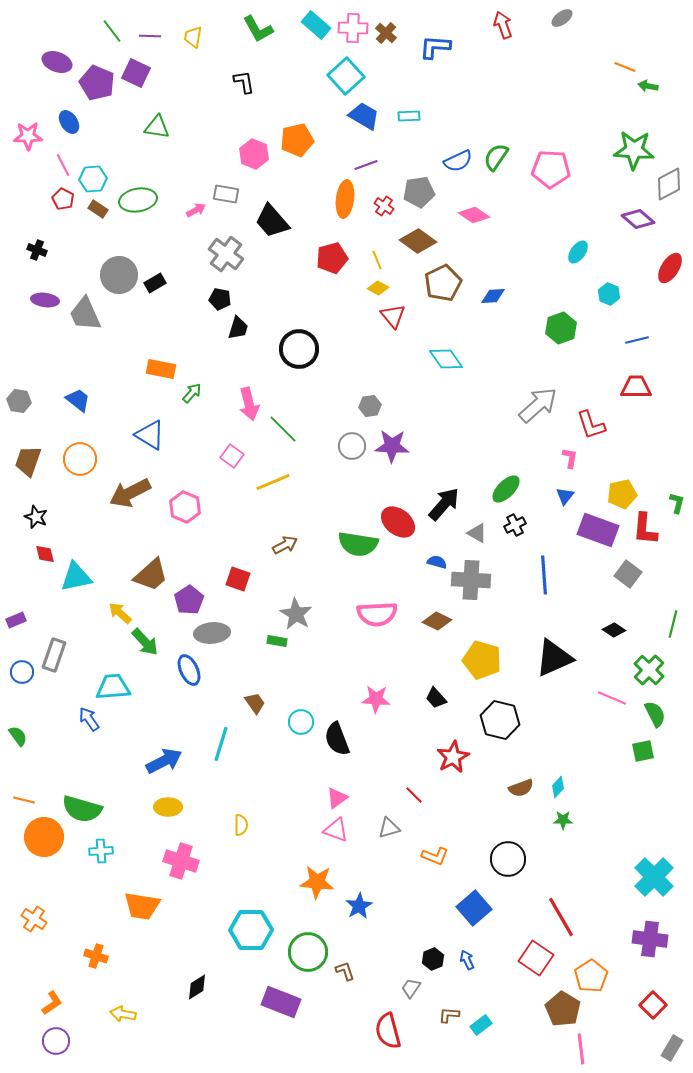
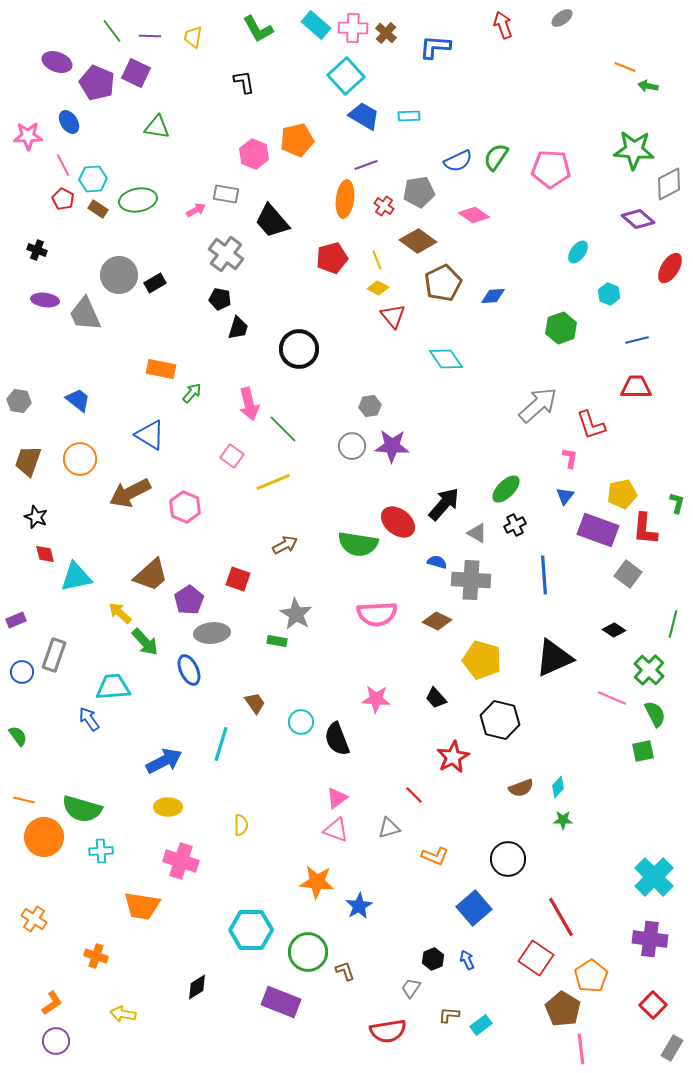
red semicircle at (388, 1031): rotated 84 degrees counterclockwise
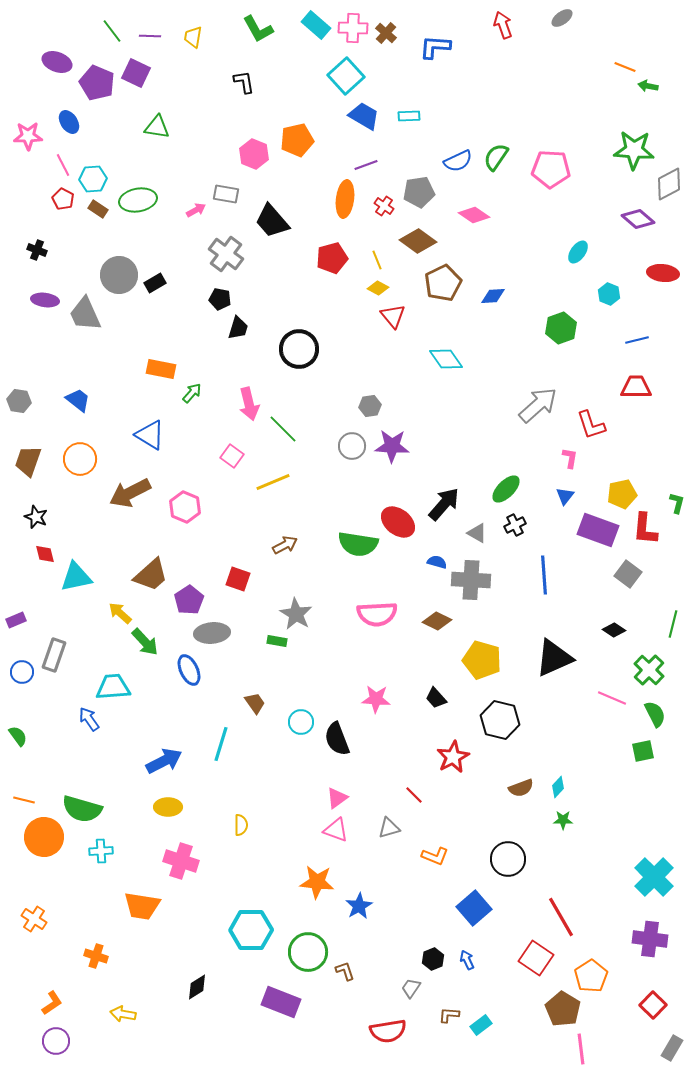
red ellipse at (670, 268): moved 7 px left, 5 px down; rotated 64 degrees clockwise
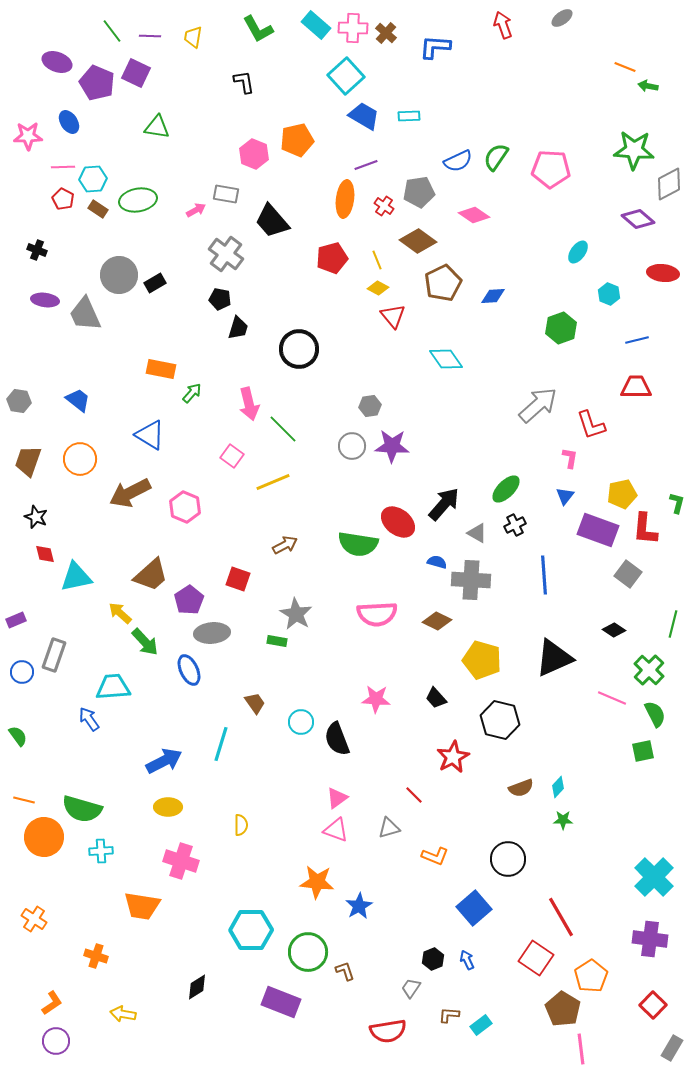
pink line at (63, 165): moved 2 px down; rotated 65 degrees counterclockwise
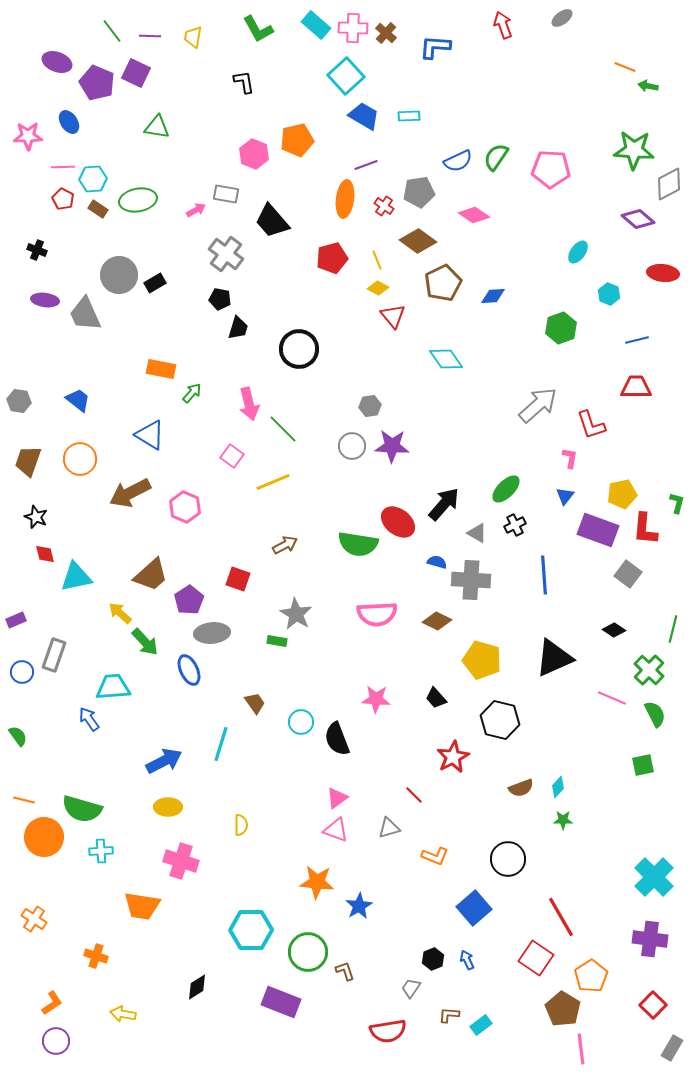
green line at (673, 624): moved 5 px down
green square at (643, 751): moved 14 px down
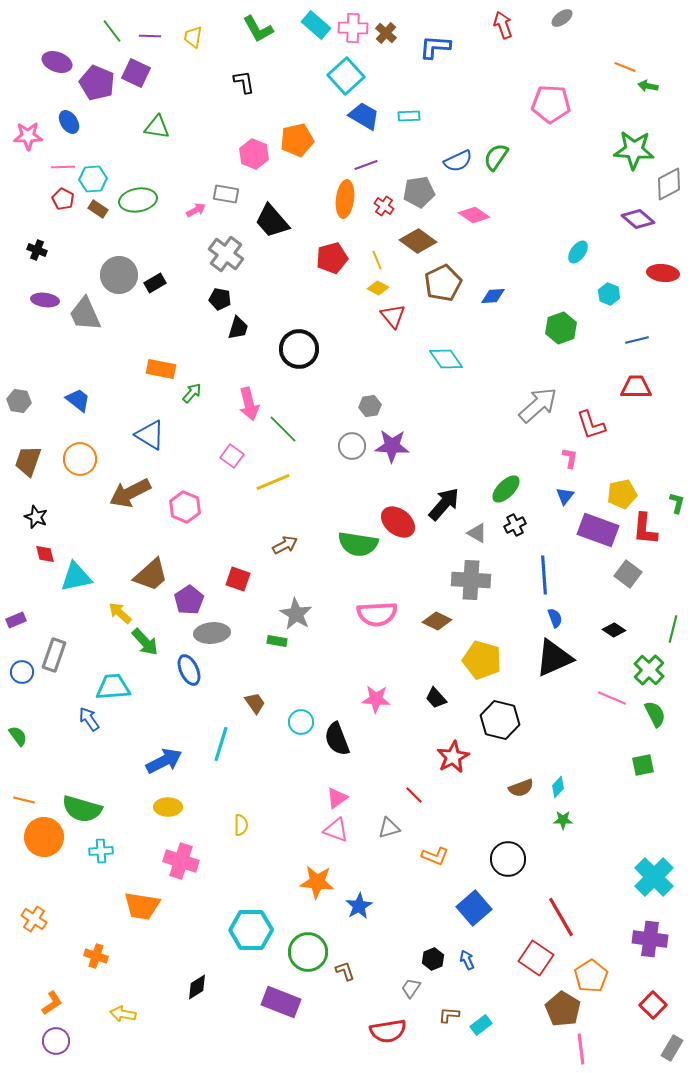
pink pentagon at (551, 169): moved 65 px up
blue semicircle at (437, 562): moved 118 px right, 56 px down; rotated 54 degrees clockwise
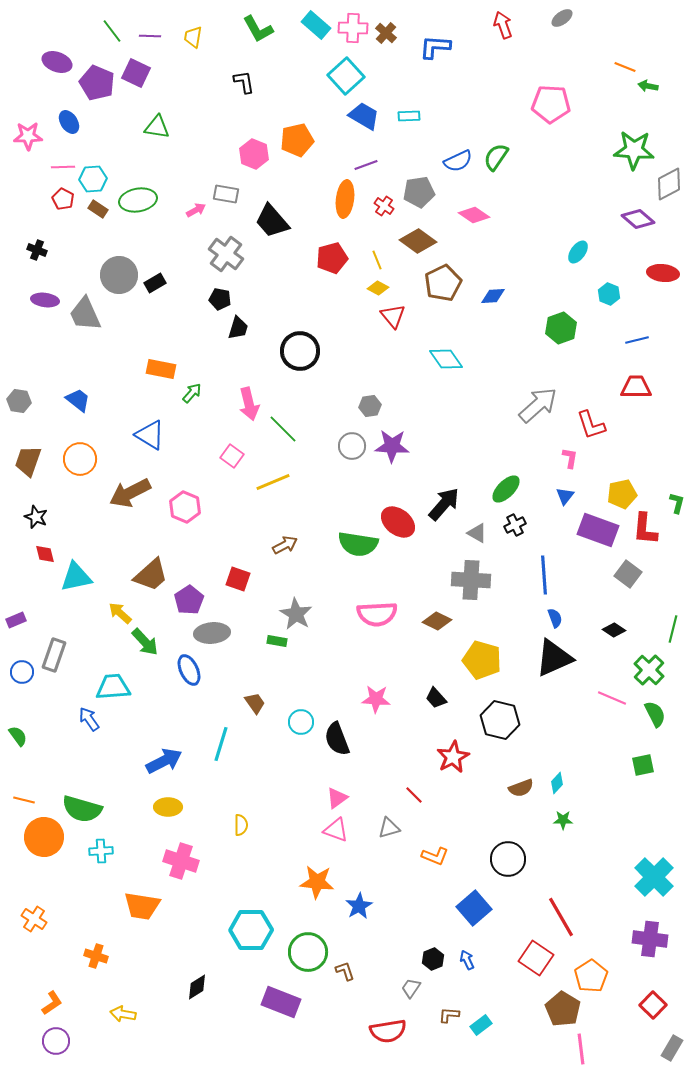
black circle at (299, 349): moved 1 px right, 2 px down
cyan diamond at (558, 787): moved 1 px left, 4 px up
